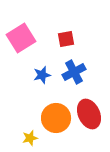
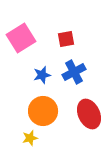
orange circle: moved 13 px left, 7 px up
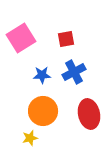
blue star: rotated 12 degrees clockwise
red ellipse: rotated 12 degrees clockwise
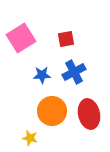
orange circle: moved 9 px right
yellow star: rotated 28 degrees clockwise
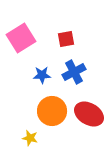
red ellipse: rotated 48 degrees counterclockwise
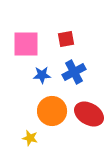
pink square: moved 5 px right, 6 px down; rotated 32 degrees clockwise
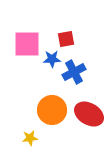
pink square: moved 1 px right
blue star: moved 10 px right, 16 px up
orange circle: moved 1 px up
yellow star: rotated 21 degrees counterclockwise
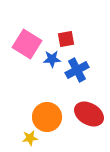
pink square: rotated 32 degrees clockwise
blue cross: moved 3 px right, 2 px up
orange circle: moved 5 px left, 7 px down
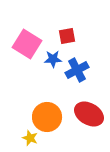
red square: moved 1 px right, 3 px up
blue star: moved 1 px right
yellow star: rotated 28 degrees clockwise
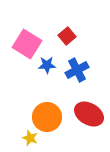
red square: rotated 30 degrees counterclockwise
blue star: moved 6 px left, 6 px down
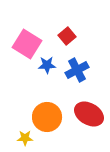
yellow star: moved 5 px left; rotated 21 degrees counterclockwise
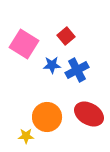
red square: moved 1 px left
pink square: moved 3 px left
blue star: moved 5 px right
yellow star: moved 1 px right, 2 px up
